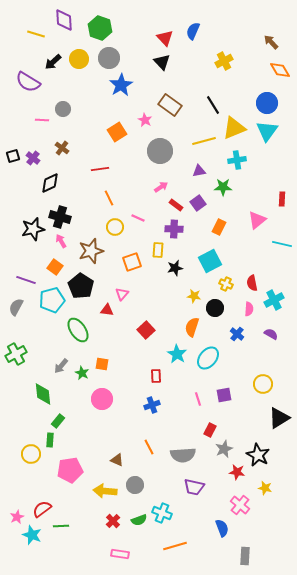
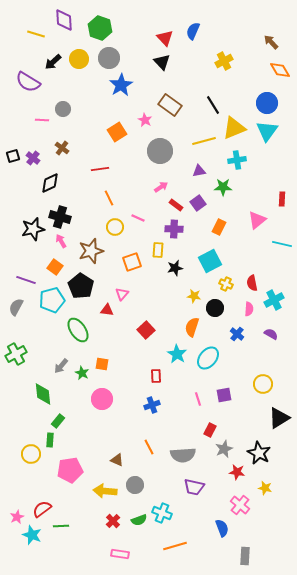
black star at (258, 455): moved 1 px right, 2 px up
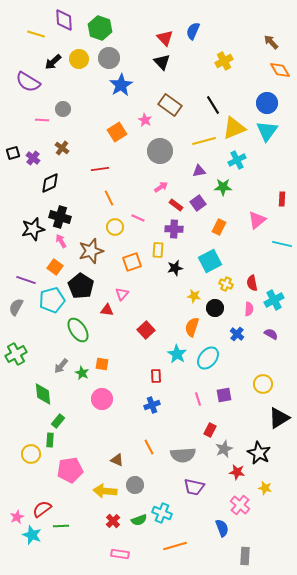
black square at (13, 156): moved 3 px up
cyan cross at (237, 160): rotated 18 degrees counterclockwise
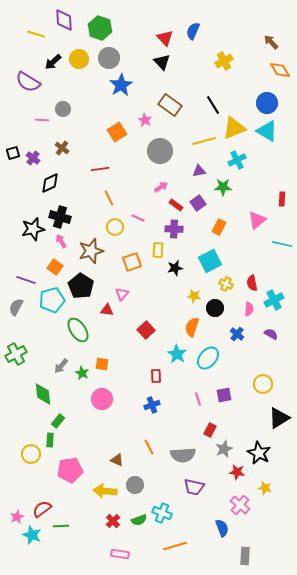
cyan triangle at (267, 131): rotated 35 degrees counterclockwise
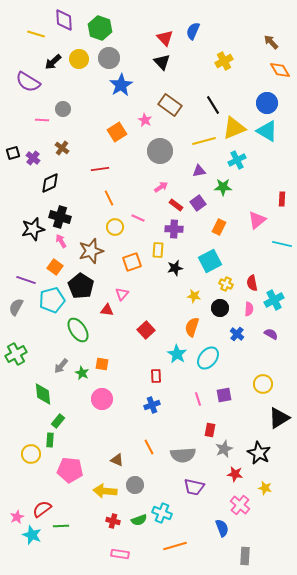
black circle at (215, 308): moved 5 px right
red rectangle at (210, 430): rotated 16 degrees counterclockwise
pink pentagon at (70, 470): rotated 15 degrees clockwise
red star at (237, 472): moved 2 px left, 2 px down
red cross at (113, 521): rotated 32 degrees counterclockwise
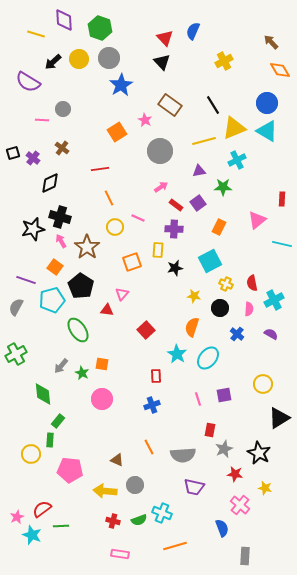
brown star at (91, 251): moved 4 px left, 4 px up; rotated 20 degrees counterclockwise
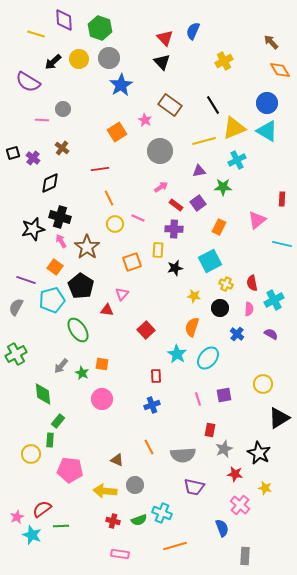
yellow circle at (115, 227): moved 3 px up
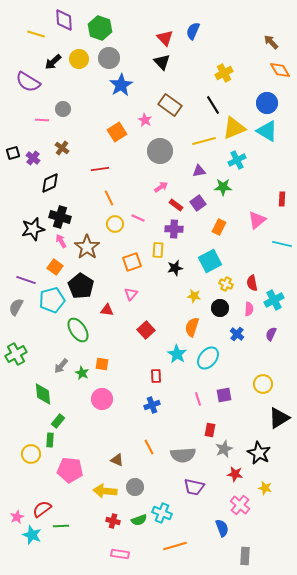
yellow cross at (224, 61): moved 12 px down
pink triangle at (122, 294): moved 9 px right
purple semicircle at (271, 334): rotated 96 degrees counterclockwise
gray circle at (135, 485): moved 2 px down
